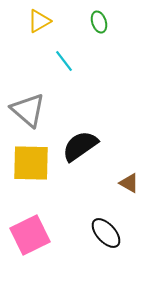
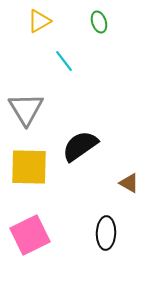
gray triangle: moved 2 px left, 1 px up; rotated 18 degrees clockwise
yellow square: moved 2 px left, 4 px down
black ellipse: rotated 44 degrees clockwise
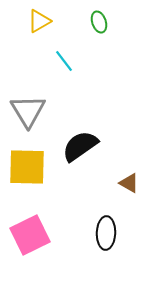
gray triangle: moved 2 px right, 2 px down
yellow square: moved 2 px left
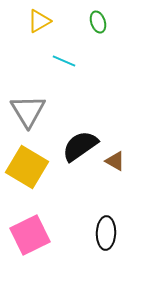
green ellipse: moved 1 px left
cyan line: rotated 30 degrees counterclockwise
yellow square: rotated 30 degrees clockwise
brown triangle: moved 14 px left, 22 px up
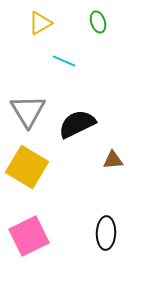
yellow triangle: moved 1 px right, 2 px down
black semicircle: moved 3 px left, 22 px up; rotated 9 degrees clockwise
brown triangle: moved 2 px left, 1 px up; rotated 35 degrees counterclockwise
pink square: moved 1 px left, 1 px down
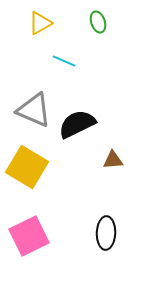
gray triangle: moved 6 px right, 1 px up; rotated 36 degrees counterclockwise
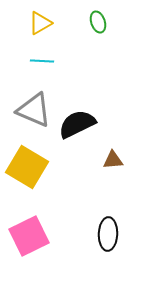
cyan line: moved 22 px left; rotated 20 degrees counterclockwise
black ellipse: moved 2 px right, 1 px down
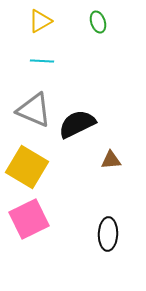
yellow triangle: moved 2 px up
brown triangle: moved 2 px left
pink square: moved 17 px up
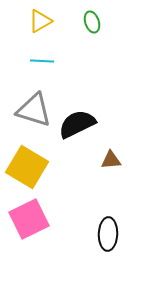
green ellipse: moved 6 px left
gray triangle: rotated 6 degrees counterclockwise
